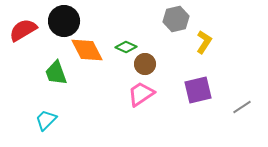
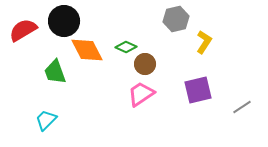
green trapezoid: moved 1 px left, 1 px up
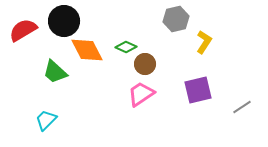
green trapezoid: rotated 28 degrees counterclockwise
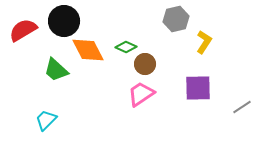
orange diamond: moved 1 px right
green trapezoid: moved 1 px right, 2 px up
purple square: moved 2 px up; rotated 12 degrees clockwise
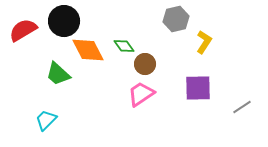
green diamond: moved 2 px left, 1 px up; rotated 30 degrees clockwise
green trapezoid: moved 2 px right, 4 px down
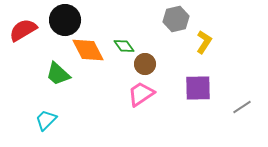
black circle: moved 1 px right, 1 px up
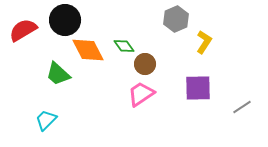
gray hexagon: rotated 10 degrees counterclockwise
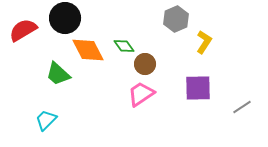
black circle: moved 2 px up
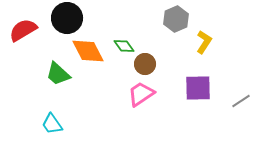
black circle: moved 2 px right
orange diamond: moved 1 px down
gray line: moved 1 px left, 6 px up
cyan trapezoid: moved 6 px right, 4 px down; rotated 80 degrees counterclockwise
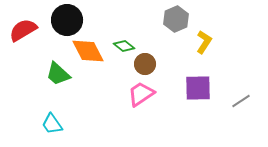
black circle: moved 2 px down
green diamond: rotated 15 degrees counterclockwise
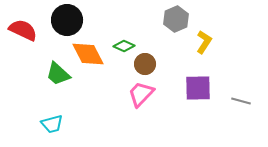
red semicircle: rotated 56 degrees clockwise
green diamond: rotated 15 degrees counterclockwise
orange diamond: moved 3 px down
pink trapezoid: rotated 12 degrees counterclockwise
gray line: rotated 48 degrees clockwise
cyan trapezoid: rotated 70 degrees counterclockwise
